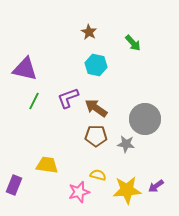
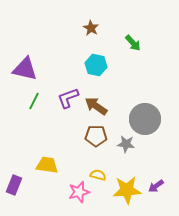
brown star: moved 2 px right, 4 px up
brown arrow: moved 2 px up
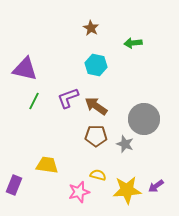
green arrow: rotated 126 degrees clockwise
gray circle: moved 1 px left
gray star: moved 1 px left; rotated 12 degrees clockwise
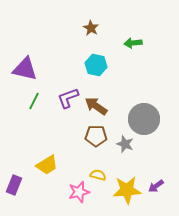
yellow trapezoid: rotated 140 degrees clockwise
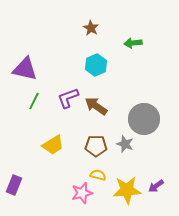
cyan hexagon: rotated 25 degrees clockwise
brown pentagon: moved 10 px down
yellow trapezoid: moved 6 px right, 20 px up
pink star: moved 3 px right, 1 px down
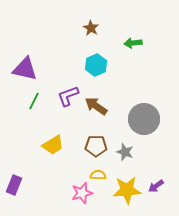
purple L-shape: moved 2 px up
gray star: moved 8 px down
yellow semicircle: rotated 14 degrees counterclockwise
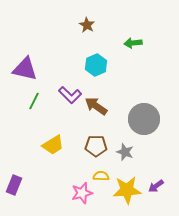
brown star: moved 4 px left, 3 px up
purple L-shape: moved 2 px right, 1 px up; rotated 115 degrees counterclockwise
yellow semicircle: moved 3 px right, 1 px down
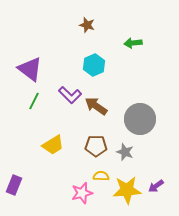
brown star: rotated 14 degrees counterclockwise
cyan hexagon: moved 2 px left
purple triangle: moved 5 px right; rotated 24 degrees clockwise
gray circle: moved 4 px left
